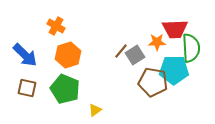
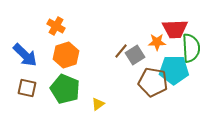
orange hexagon: moved 2 px left
yellow triangle: moved 3 px right, 6 px up
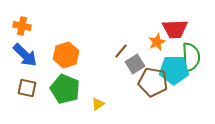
orange cross: moved 34 px left; rotated 18 degrees counterclockwise
orange star: rotated 24 degrees counterclockwise
green semicircle: moved 9 px down
gray square: moved 9 px down
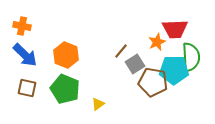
orange hexagon: rotated 20 degrees counterclockwise
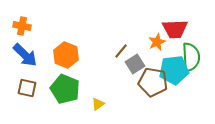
cyan pentagon: rotated 8 degrees counterclockwise
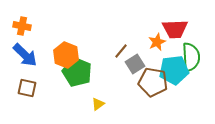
green pentagon: moved 12 px right, 17 px up
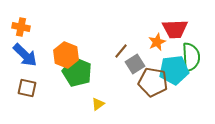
orange cross: moved 1 px left, 1 px down
